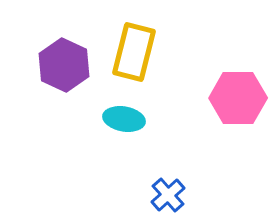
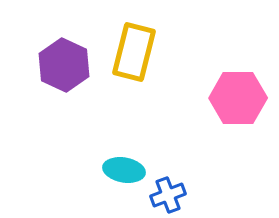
cyan ellipse: moved 51 px down
blue cross: rotated 20 degrees clockwise
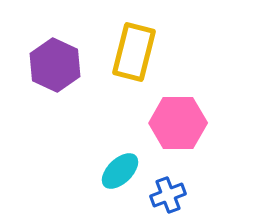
purple hexagon: moved 9 px left
pink hexagon: moved 60 px left, 25 px down
cyan ellipse: moved 4 px left, 1 px down; rotated 54 degrees counterclockwise
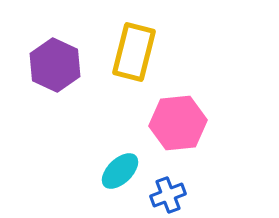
pink hexagon: rotated 6 degrees counterclockwise
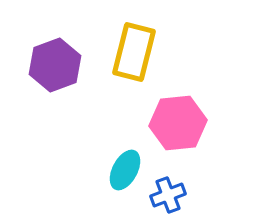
purple hexagon: rotated 15 degrees clockwise
cyan ellipse: moved 5 px right, 1 px up; rotated 18 degrees counterclockwise
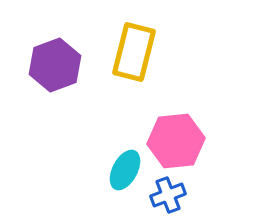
pink hexagon: moved 2 px left, 18 px down
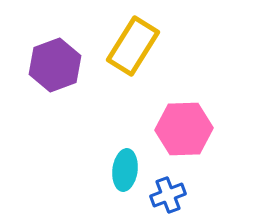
yellow rectangle: moved 1 px left, 6 px up; rotated 18 degrees clockwise
pink hexagon: moved 8 px right, 12 px up; rotated 4 degrees clockwise
cyan ellipse: rotated 21 degrees counterclockwise
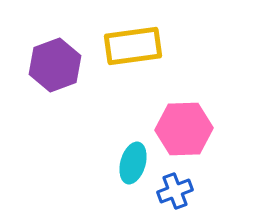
yellow rectangle: rotated 50 degrees clockwise
cyan ellipse: moved 8 px right, 7 px up; rotated 9 degrees clockwise
blue cross: moved 7 px right, 4 px up
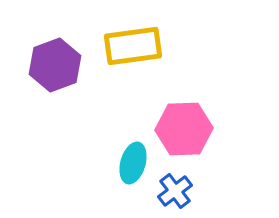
blue cross: rotated 16 degrees counterclockwise
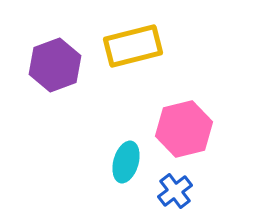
yellow rectangle: rotated 6 degrees counterclockwise
pink hexagon: rotated 12 degrees counterclockwise
cyan ellipse: moved 7 px left, 1 px up
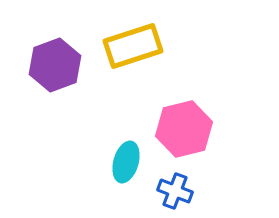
yellow rectangle: rotated 4 degrees counterclockwise
blue cross: rotated 32 degrees counterclockwise
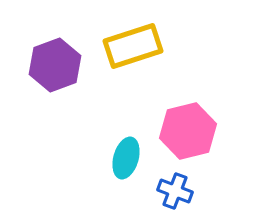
pink hexagon: moved 4 px right, 2 px down
cyan ellipse: moved 4 px up
